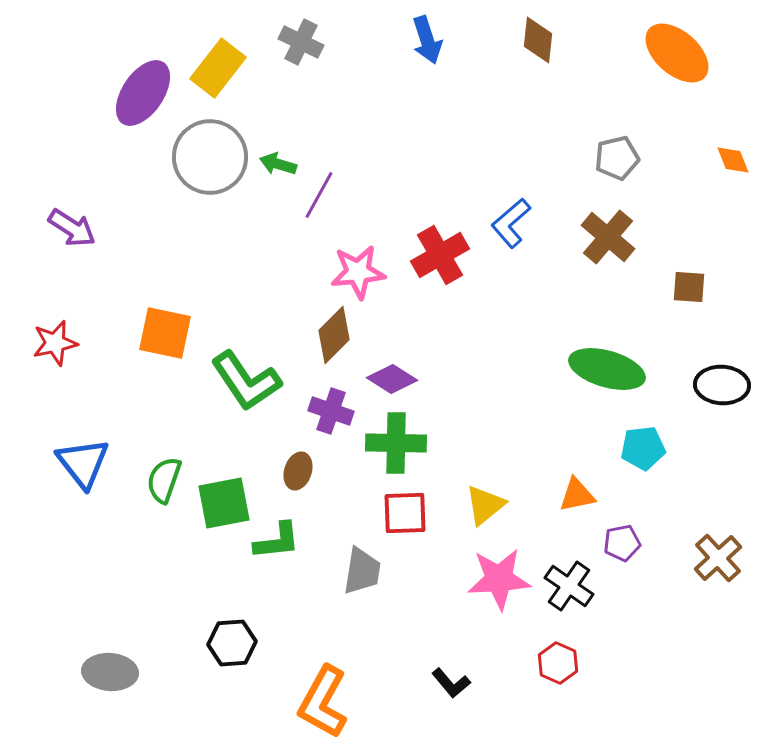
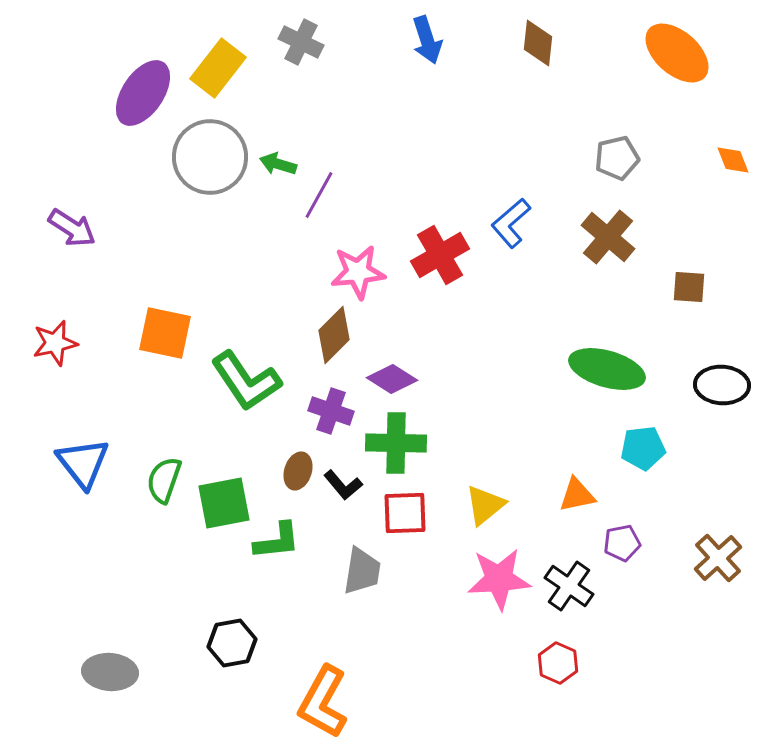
brown diamond at (538, 40): moved 3 px down
black hexagon at (232, 643): rotated 6 degrees counterclockwise
black L-shape at (451, 683): moved 108 px left, 198 px up
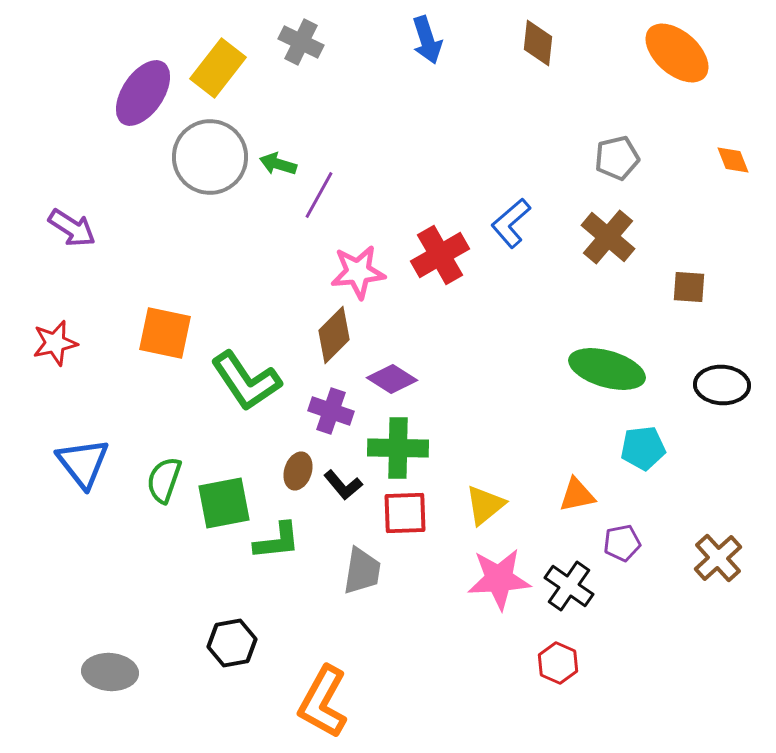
green cross at (396, 443): moved 2 px right, 5 px down
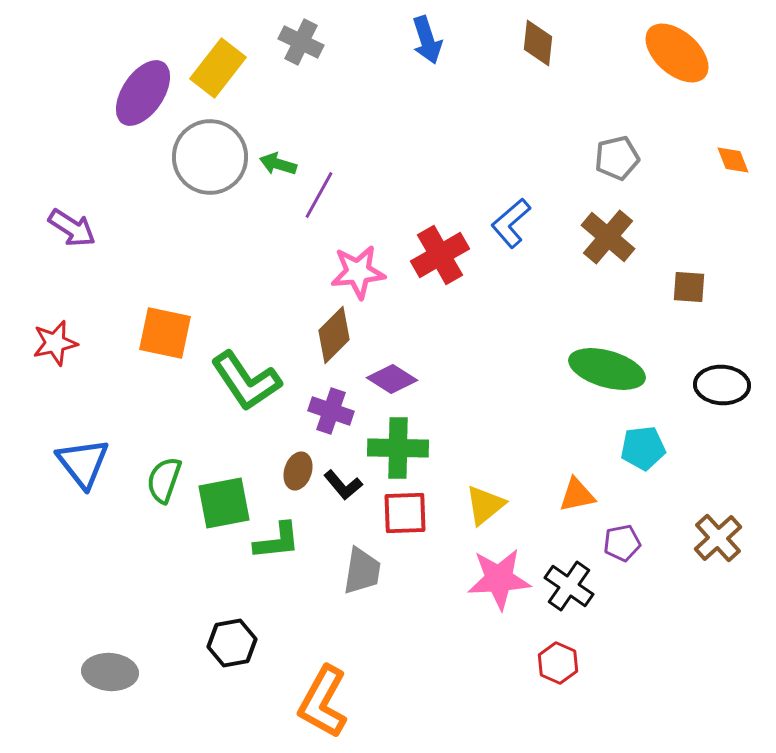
brown cross at (718, 558): moved 20 px up
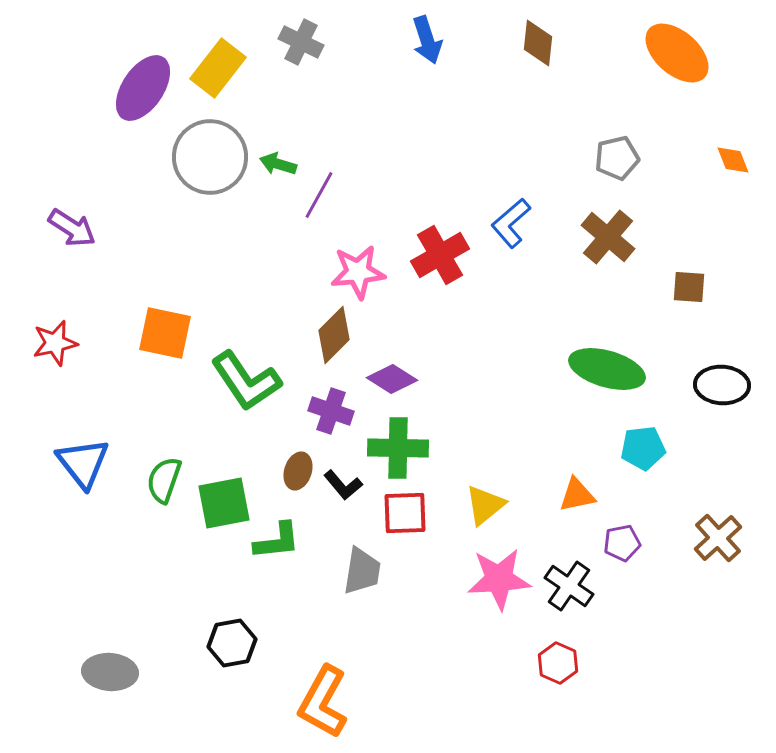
purple ellipse at (143, 93): moved 5 px up
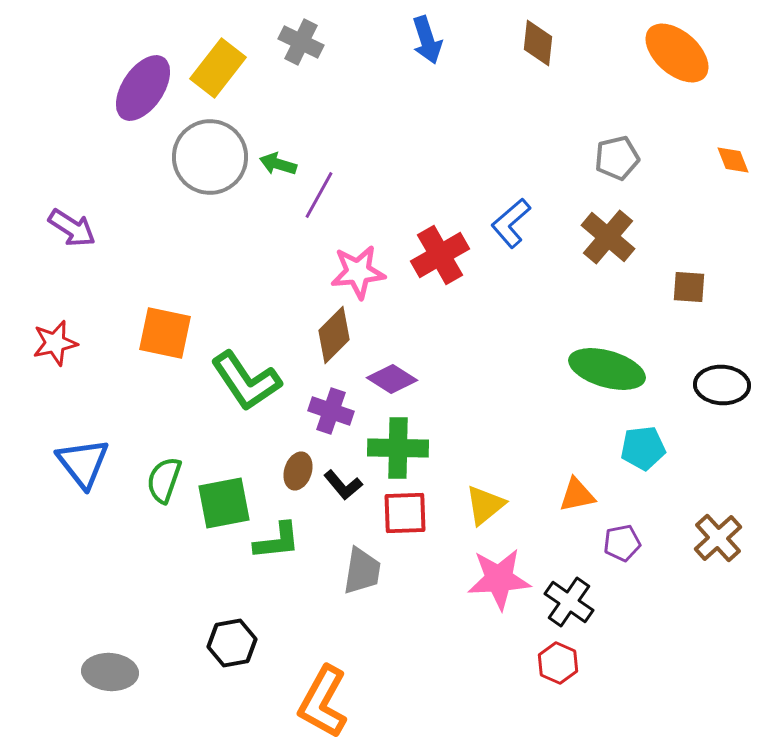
black cross at (569, 586): moved 16 px down
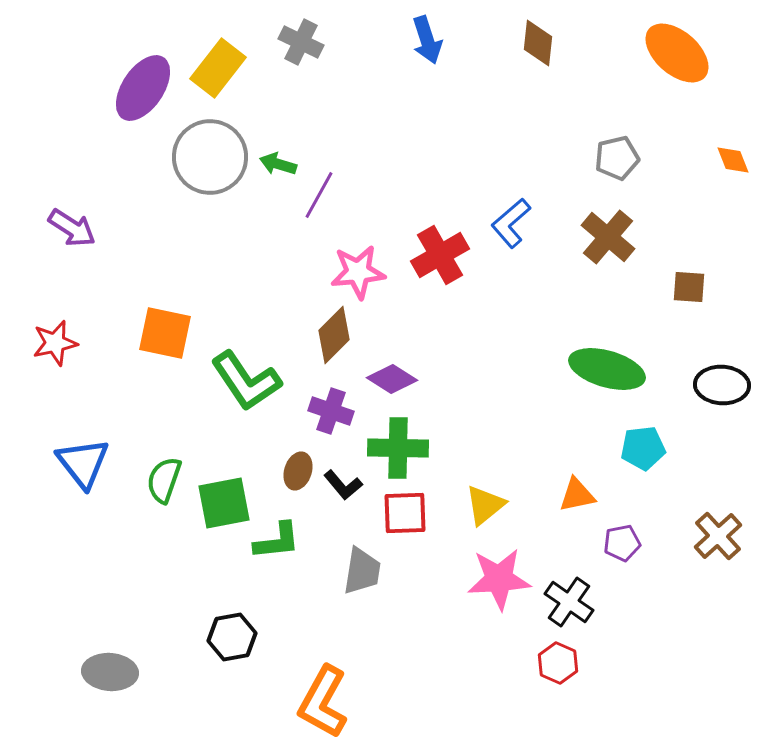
brown cross at (718, 538): moved 2 px up
black hexagon at (232, 643): moved 6 px up
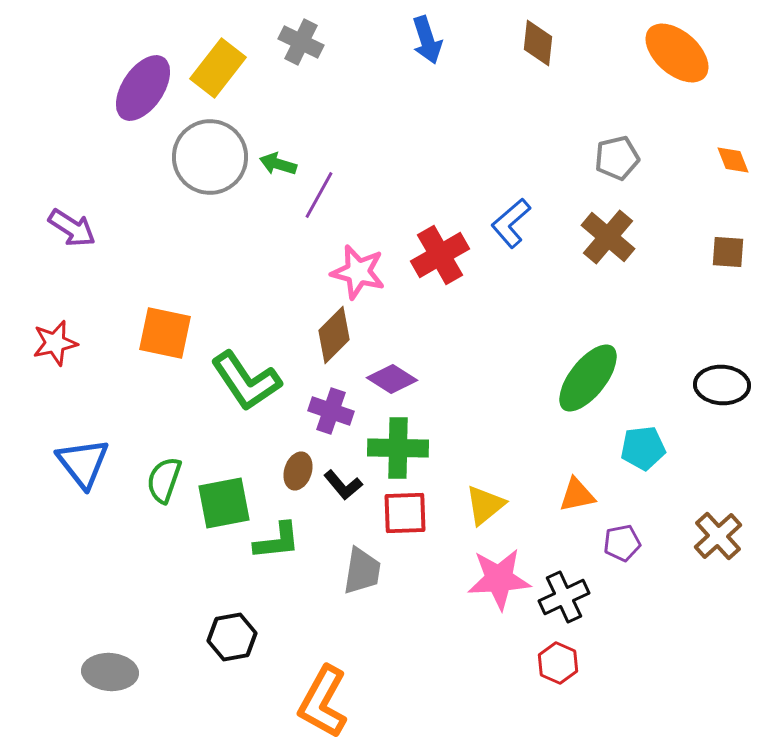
pink star at (358, 272): rotated 20 degrees clockwise
brown square at (689, 287): moved 39 px right, 35 px up
green ellipse at (607, 369): moved 19 px left, 9 px down; rotated 68 degrees counterclockwise
black cross at (569, 602): moved 5 px left, 5 px up; rotated 30 degrees clockwise
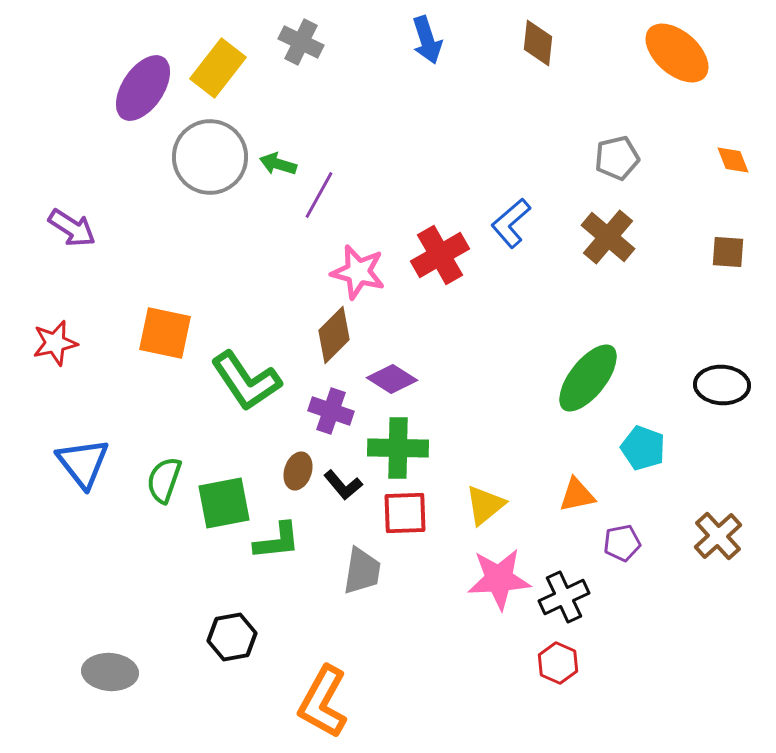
cyan pentagon at (643, 448): rotated 27 degrees clockwise
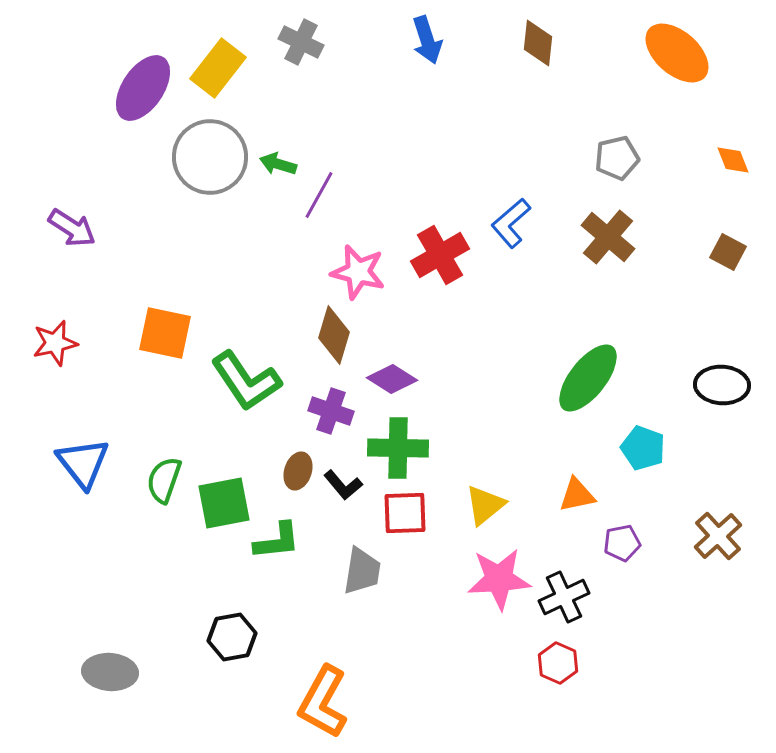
brown square at (728, 252): rotated 24 degrees clockwise
brown diamond at (334, 335): rotated 28 degrees counterclockwise
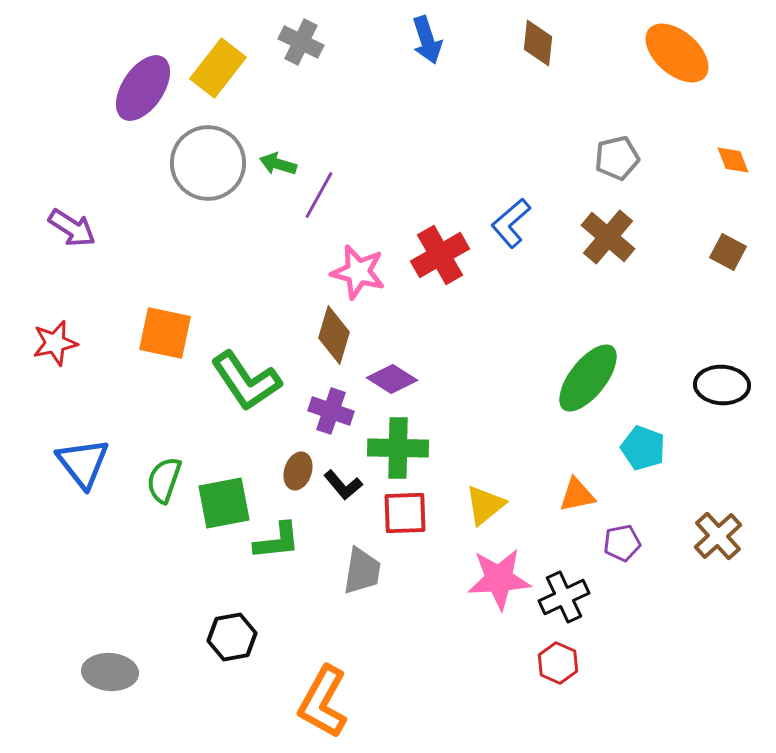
gray circle at (210, 157): moved 2 px left, 6 px down
